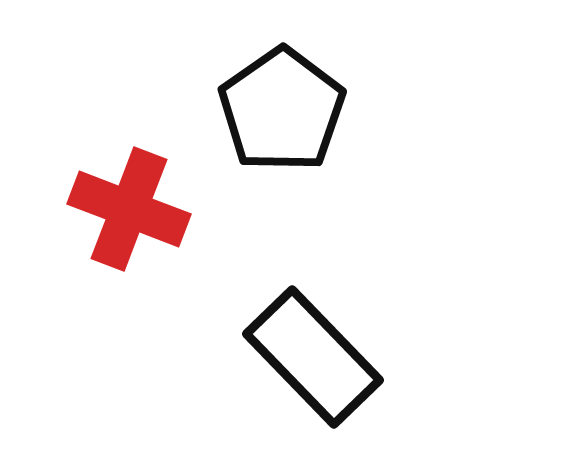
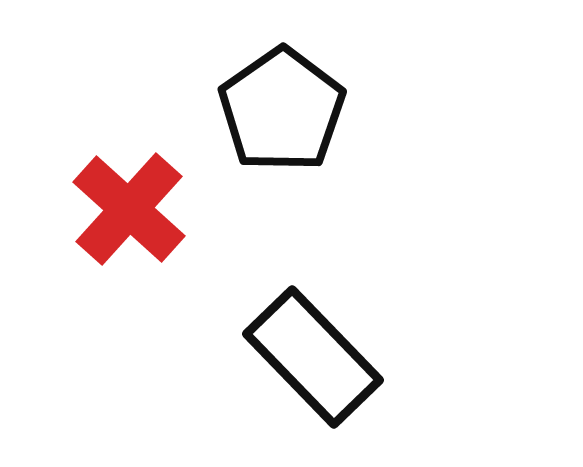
red cross: rotated 21 degrees clockwise
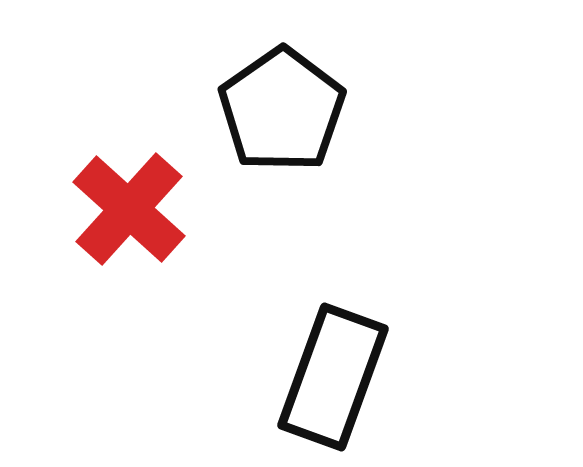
black rectangle: moved 20 px right, 20 px down; rotated 64 degrees clockwise
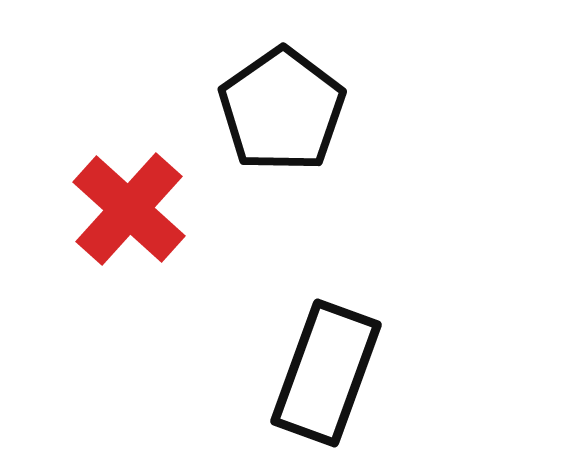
black rectangle: moved 7 px left, 4 px up
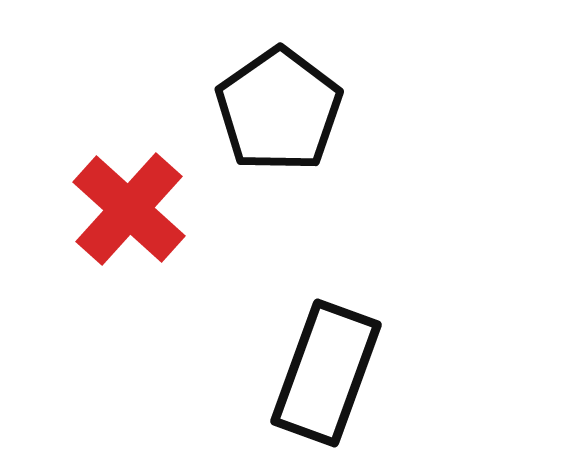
black pentagon: moved 3 px left
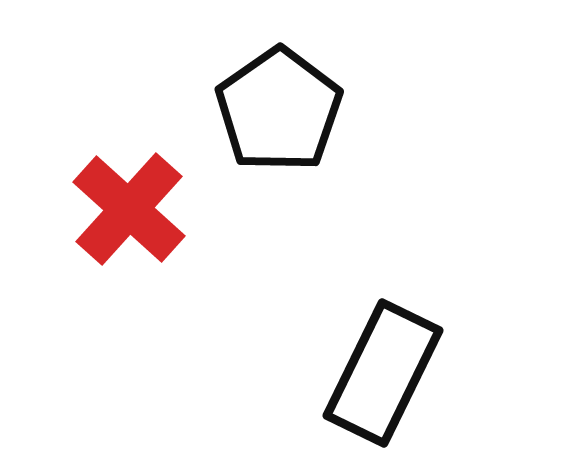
black rectangle: moved 57 px right; rotated 6 degrees clockwise
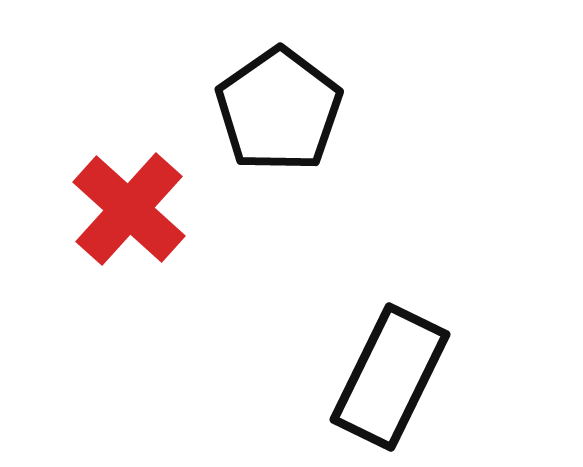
black rectangle: moved 7 px right, 4 px down
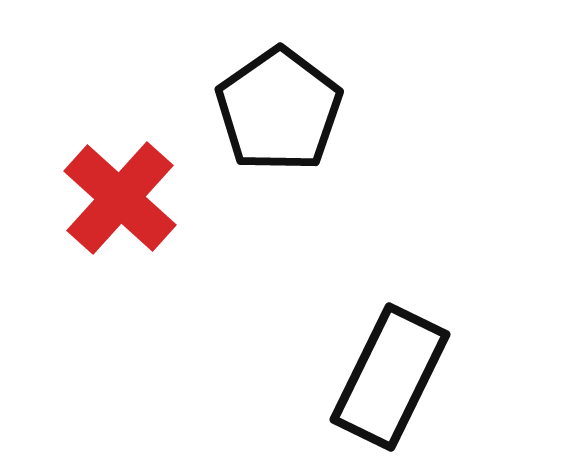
red cross: moved 9 px left, 11 px up
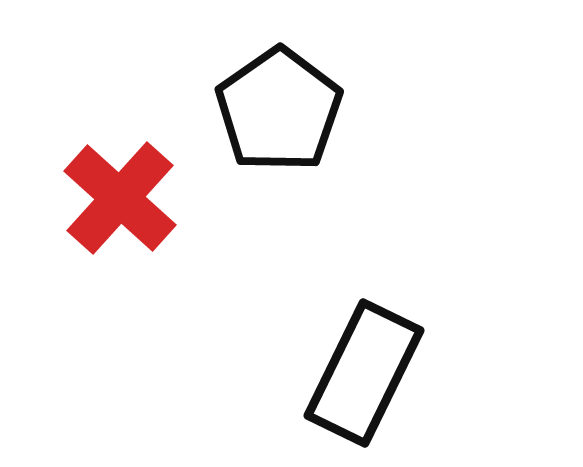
black rectangle: moved 26 px left, 4 px up
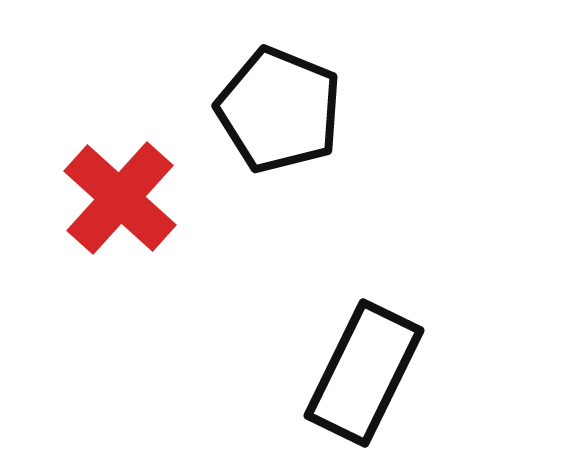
black pentagon: rotated 15 degrees counterclockwise
